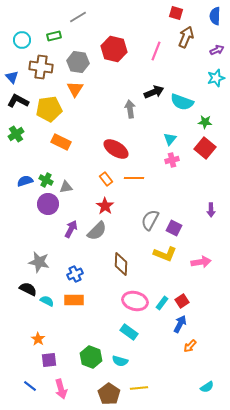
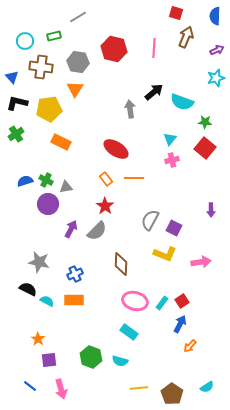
cyan circle at (22, 40): moved 3 px right, 1 px down
pink line at (156, 51): moved 2 px left, 3 px up; rotated 18 degrees counterclockwise
black arrow at (154, 92): rotated 18 degrees counterclockwise
black L-shape at (18, 101): moved 1 px left, 2 px down; rotated 15 degrees counterclockwise
brown pentagon at (109, 394): moved 63 px right
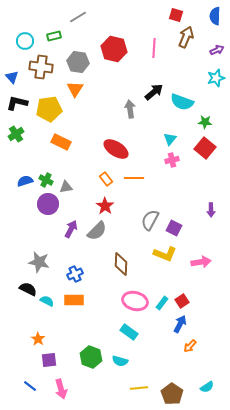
red square at (176, 13): moved 2 px down
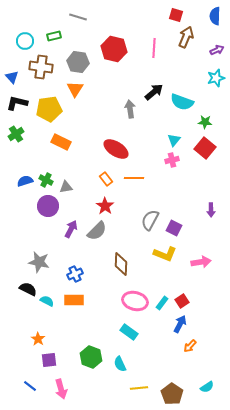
gray line at (78, 17): rotated 48 degrees clockwise
cyan triangle at (170, 139): moved 4 px right, 1 px down
purple circle at (48, 204): moved 2 px down
cyan semicircle at (120, 361): moved 3 px down; rotated 49 degrees clockwise
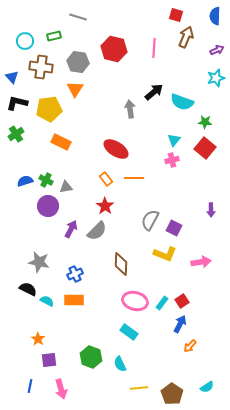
blue line at (30, 386): rotated 64 degrees clockwise
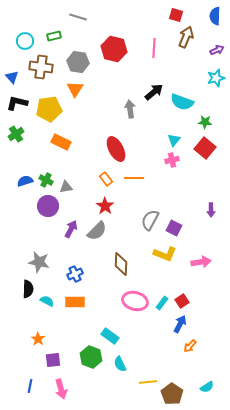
red ellipse at (116, 149): rotated 30 degrees clockwise
black semicircle at (28, 289): rotated 66 degrees clockwise
orange rectangle at (74, 300): moved 1 px right, 2 px down
cyan rectangle at (129, 332): moved 19 px left, 4 px down
purple square at (49, 360): moved 4 px right
yellow line at (139, 388): moved 9 px right, 6 px up
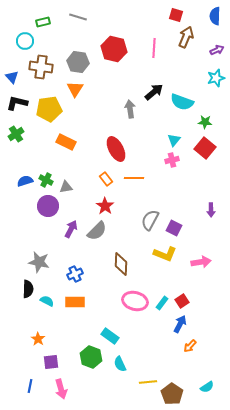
green rectangle at (54, 36): moved 11 px left, 14 px up
orange rectangle at (61, 142): moved 5 px right
purple square at (53, 360): moved 2 px left, 2 px down
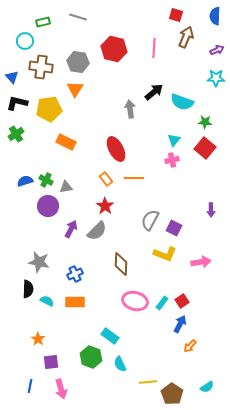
cyan star at (216, 78): rotated 18 degrees clockwise
